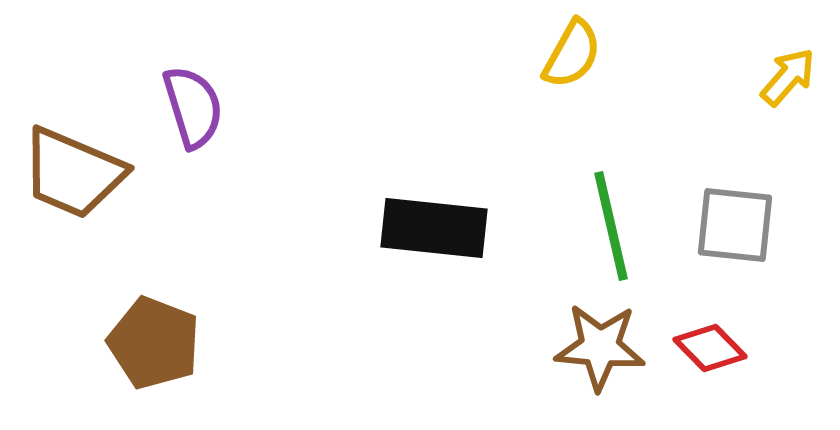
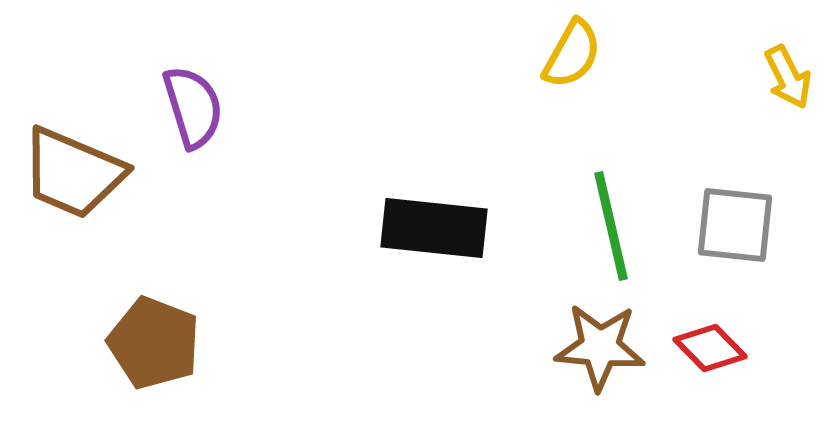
yellow arrow: rotated 112 degrees clockwise
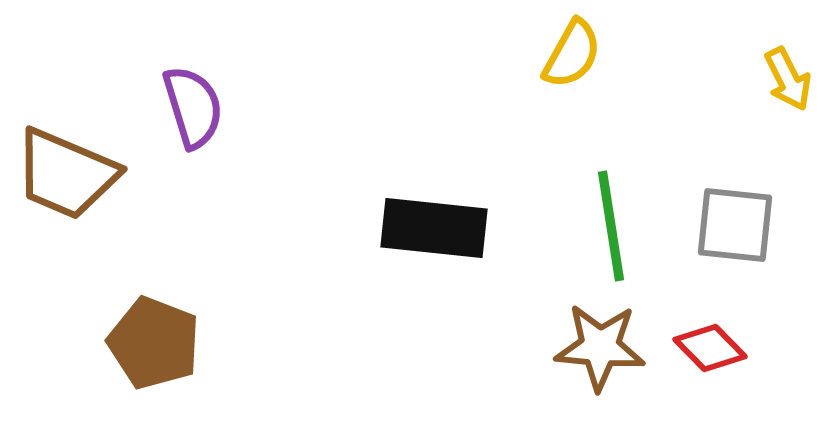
yellow arrow: moved 2 px down
brown trapezoid: moved 7 px left, 1 px down
green line: rotated 4 degrees clockwise
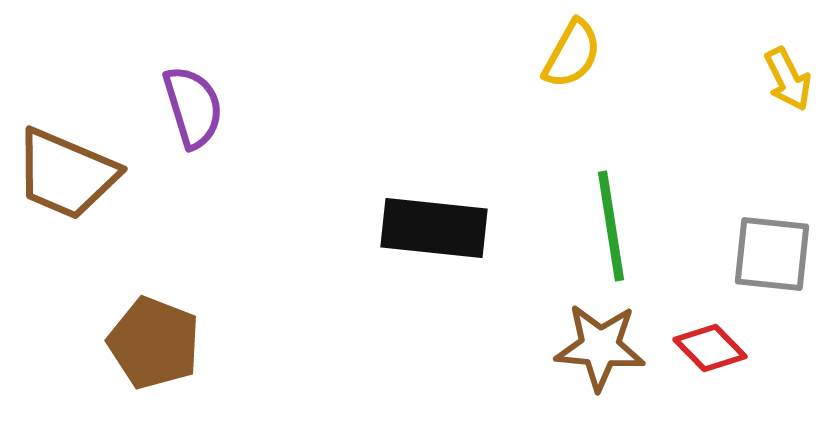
gray square: moved 37 px right, 29 px down
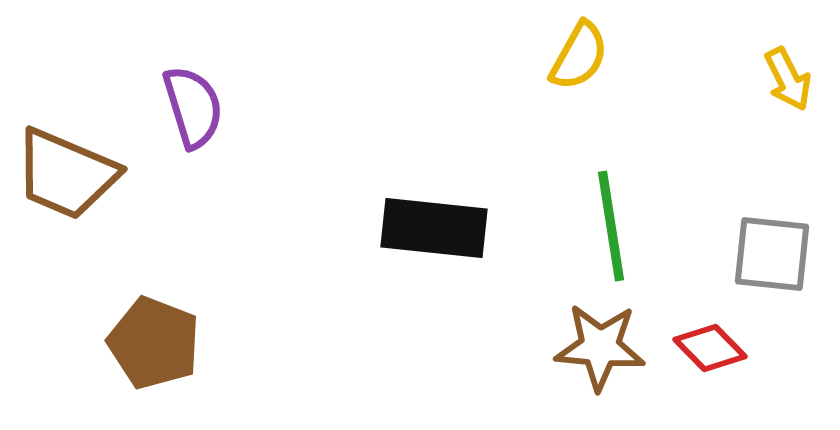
yellow semicircle: moved 7 px right, 2 px down
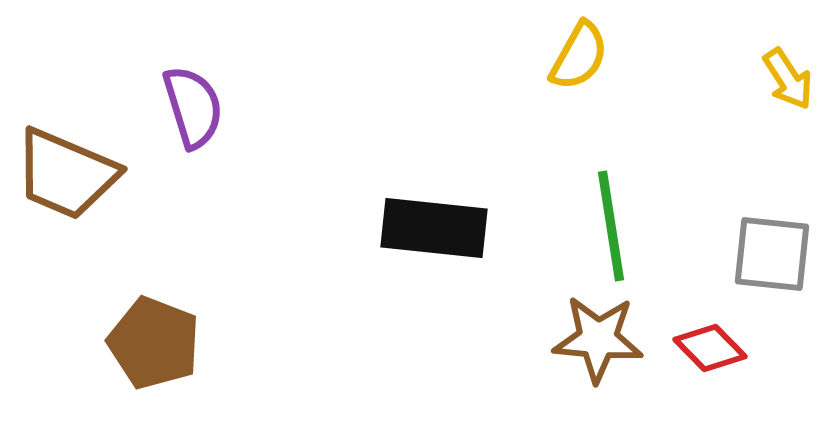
yellow arrow: rotated 6 degrees counterclockwise
brown star: moved 2 px left, 8 px up
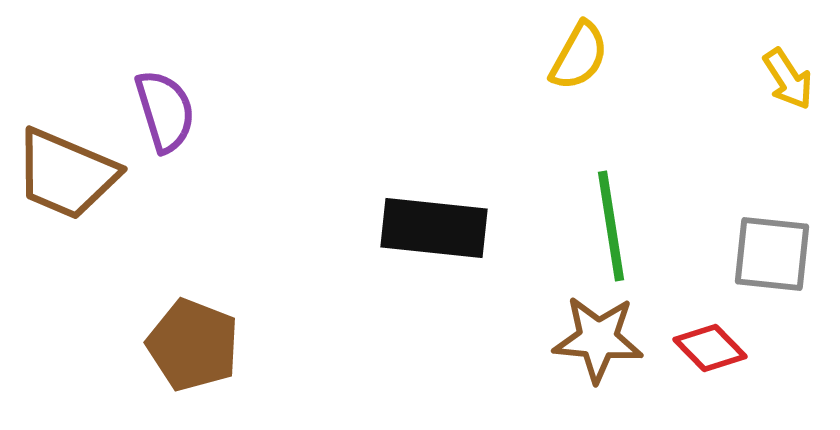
purple semicircle: moved 28 px left, 4 px down
brown pentagon: moved 39 px right, 2 px down
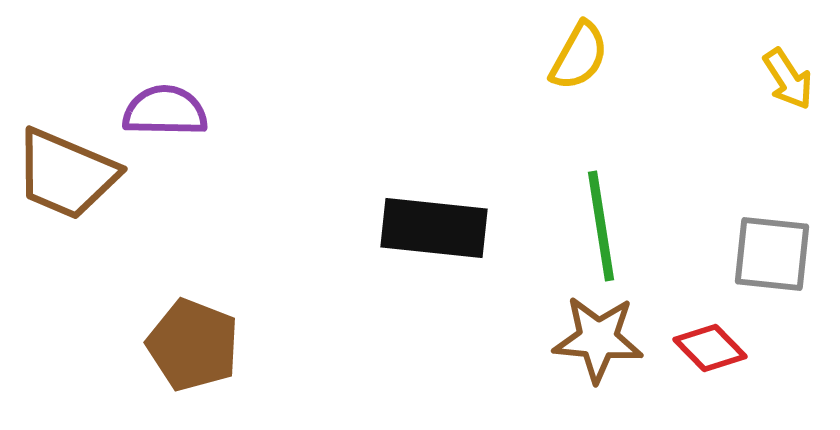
purple semicircle: rotated 72 degrees counterclockwise
green line: moved 10 px left
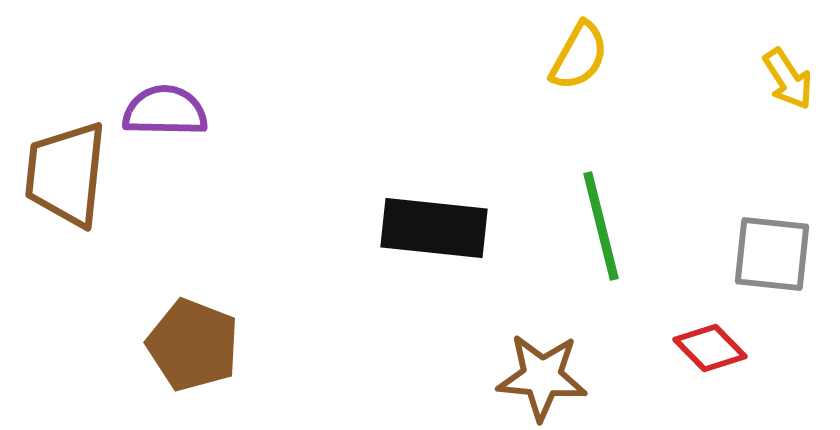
brown trapezoid: rotated 73 degrees clockwise
green line: rotated 5 degrees counterclockwise
brown star: moved 56 px left, 38 px down
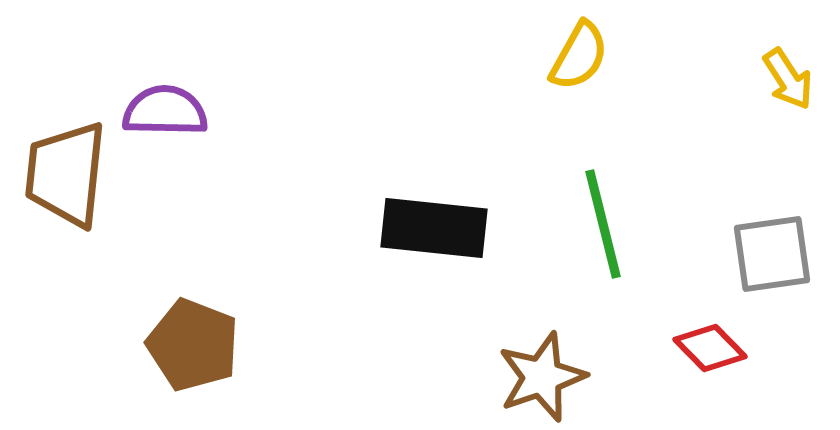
green line: moved 2 px right, 2 px up
gray square: rotated 14 degrees counterclockwise
brown star: rotated 24 degrees counterclockwise
